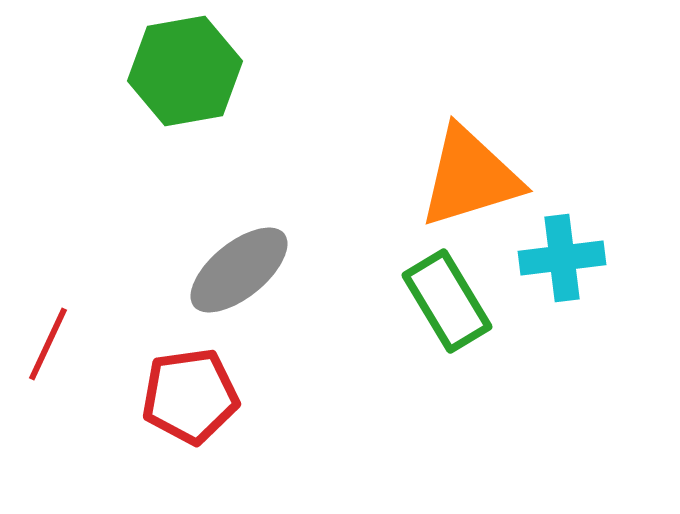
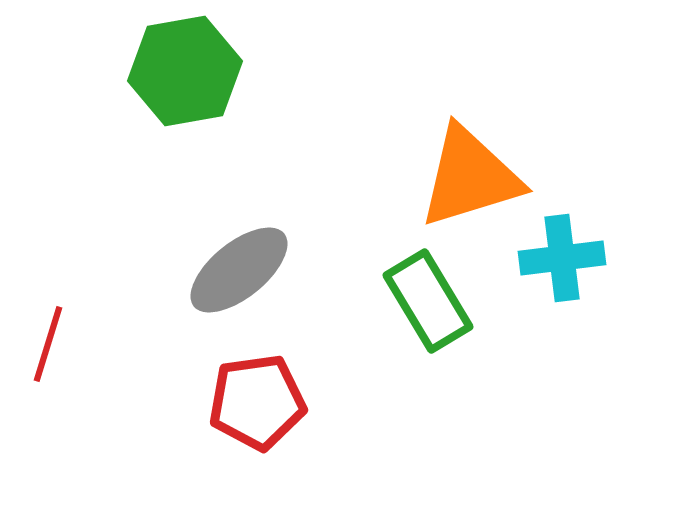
green rectangle: moved 19 px left
red line: rotated 8 degrees counterclockwise
red pentagon: moved 67 px right, 6 px down
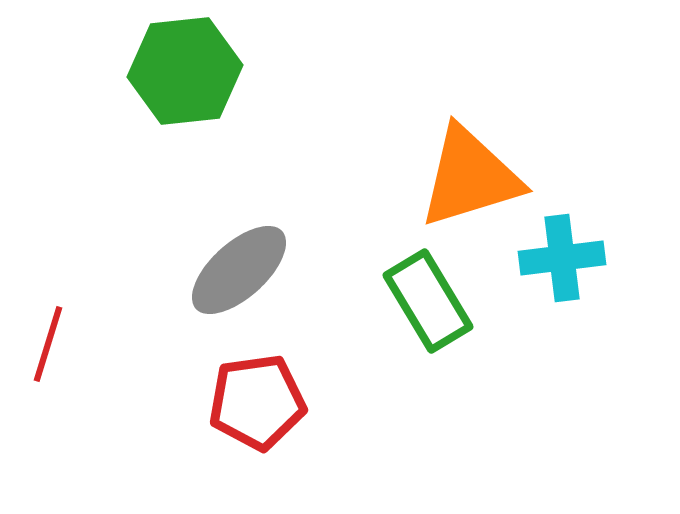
green hexagon: rotated 4 degrees clockwise
gray ellipse: rotated 3 degrees counterclockwise
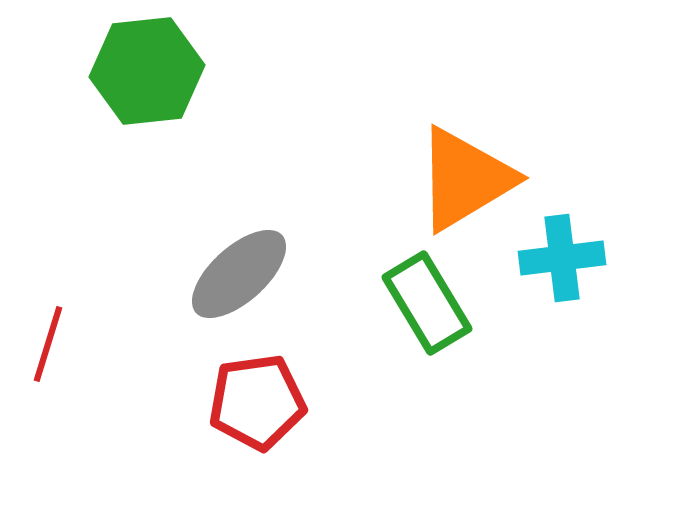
green hexagon: moved 38 px left
orange triangle: moved 5 px left, 2 px down; rotated 14 degrees counterclockwise
gray ellipse: moved 4 px down
green rectangle: moved 1 px left, 2 px down
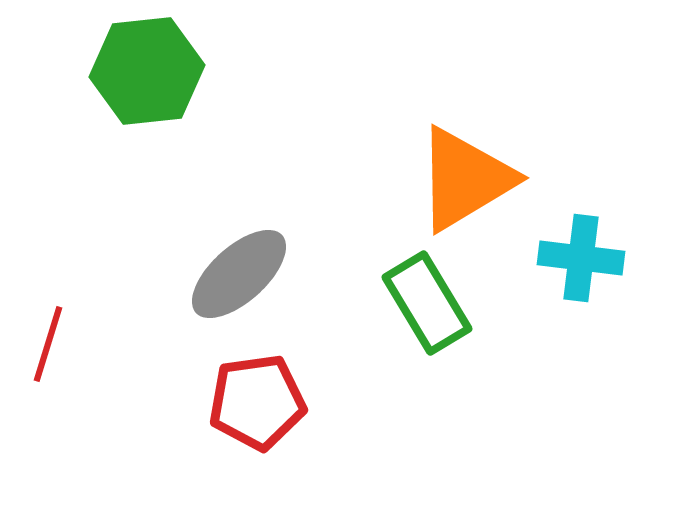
cyan cross: moved 19 px right; rotated 14 degrees clockwise
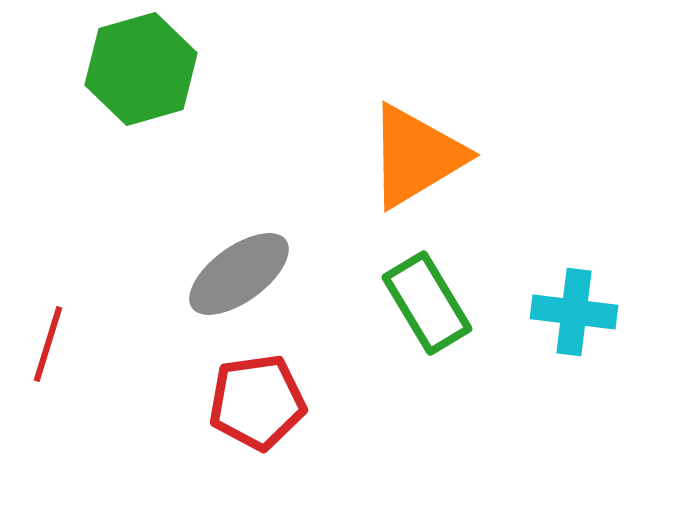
green hexagon: moved 6 px left, 2 px up; rotated 10 degrees counterclockwise
orange triangle: moved 49 px left, 23 px up
cyan cross: moved 7 px left, 54 px down
gray ellipse: rotated 6 degrees clockwise
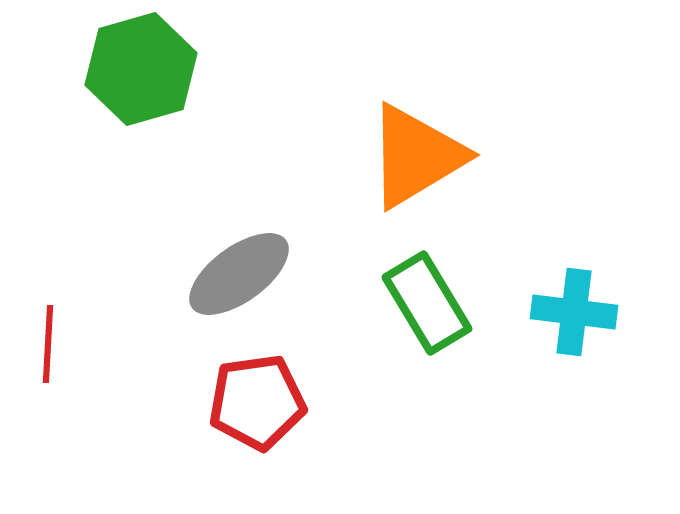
red line: rotated 14 degrees counterclockwise
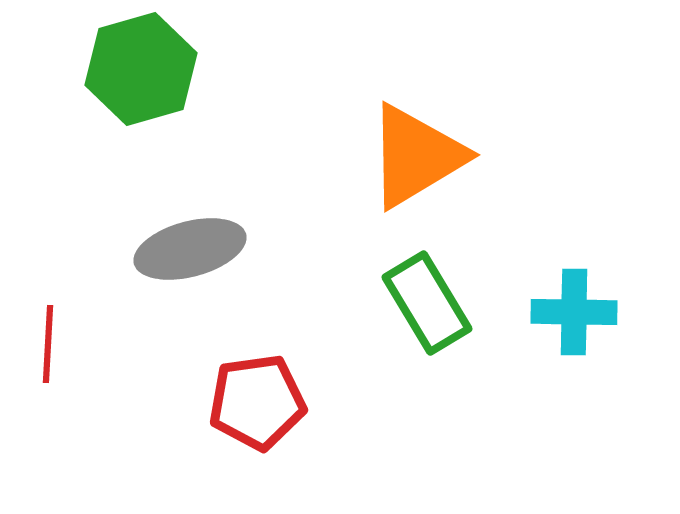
gray ellipse: moved 49 px left, 25 px up; rotated 21 degrees clockwise
cyan cross: rotated 6 degrees counterclockwise
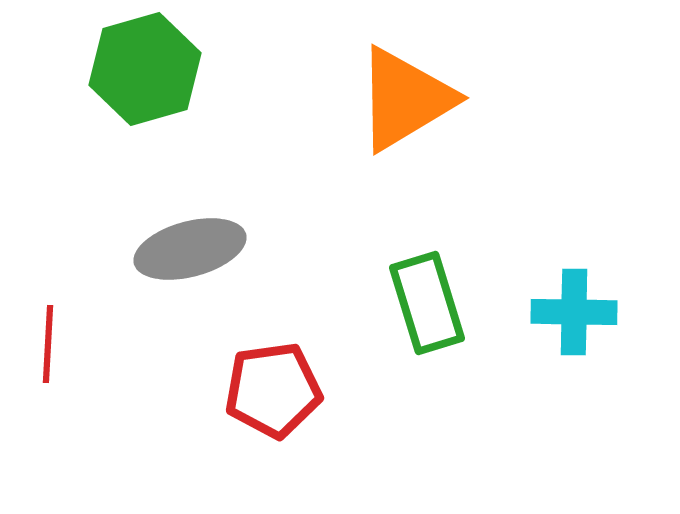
green hexagon: moved 4 px right
orange triangle: moved 11 px left, 57 px up
green rectangle: rotated 14 degrees clockwise
red pentagon: moved 16 px right, 12 px up
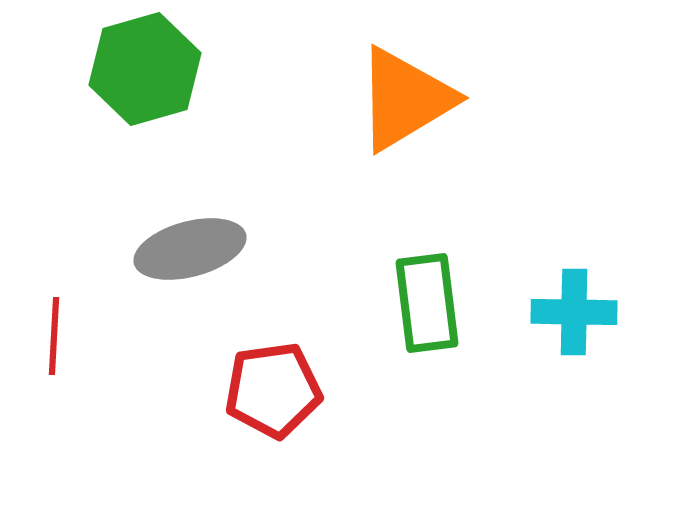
green rectangle: rotated 10 degrees clockwise
red line: moved 6 px right, 8 px up
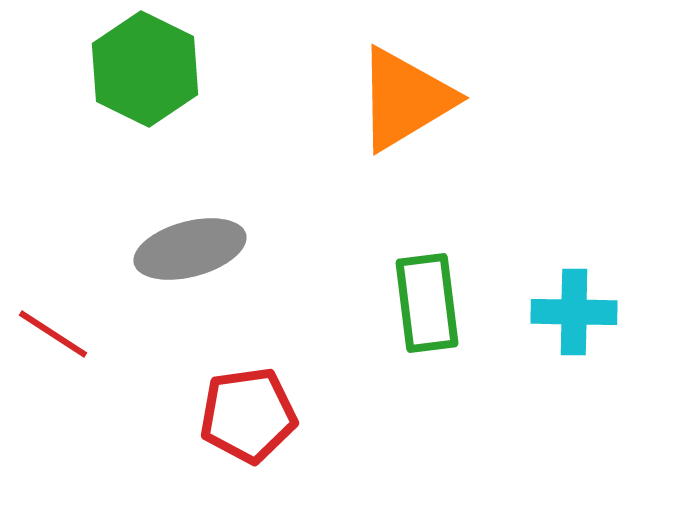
green hexagon: rotated 18 degrees counterclockwise
red line: moved 1 px left, 2 px up; rotated 60 degrees counterclockwise
red pentagon: moved 25 px left, 25 px down
